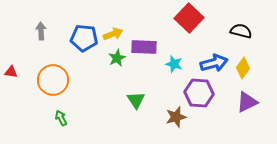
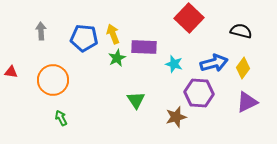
yellow arrow: rotated 90 degrees counterclockwise
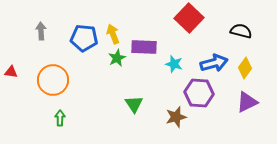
yellow diamond: moved 2 px right
green triangle: moved 2 px left, 4 px down
green arrow: moved 1 px left; rotated 28 degrees clockwise
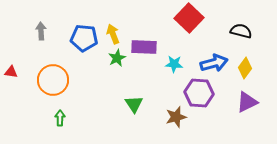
cyan star: rotated 12 degrees counterclockwise
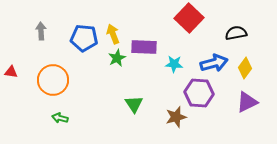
black semicircle: moved 5 px left, 2 px down; rotated 25 degrees counterclockwise
green arrow: rotated 77 degrees counterclockwise
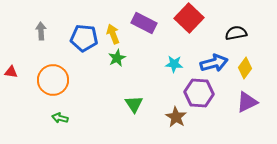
purple rectangle: moved 24 px up; rotated 25 degrees clockwise
brown star: rotated 25 degrees counterclockwise
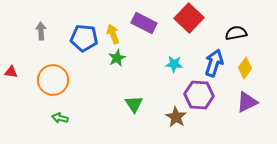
blue arrow: rotated 56 degrees counterclockwise
purple hexagon: moved 2 px down
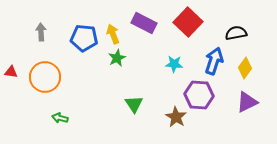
red square: moved 1 px left, 4 px down
gray arrow: moved 1 px down
blue arrow: moved 2 px up
orange circle: moved 8 px left, 3 px up
